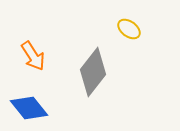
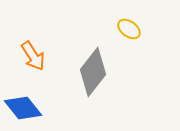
blue diamond: moved 6 px left
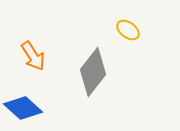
yellow ellipse: moved 1 px left, 1 px down
blue diamond: rotated 9 degrees counterclockwise
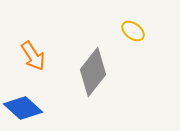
yellow ellipse: moved 5 px right, 1 px down
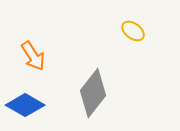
gray diamond: moved 21 px down
blue diamond: moved 2 px right, 3 px up; rotated 12 degrees counterclockwise
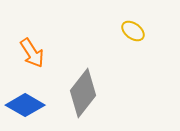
orange arrow: moved 1 px left, 3 px up
gray diamond: moved 10 px left
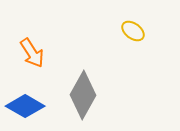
gray diamond: moved 2 px down; rotated 9 degrees counterclockwise
blue diamond: moved 1 px down
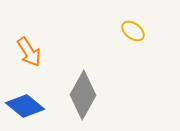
orange arrow: moved 3 px left, 1 px up
blue diamond: rotated 9 degrees clockwise
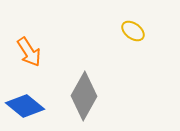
gray diamond: moved 1 px right, 1 px down
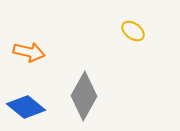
orange arrow: rotated 44 degrees counterclockwise
blue diamond: moved 1 px right, 1 px down
